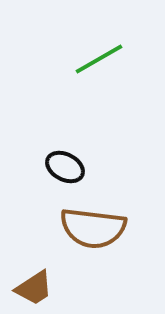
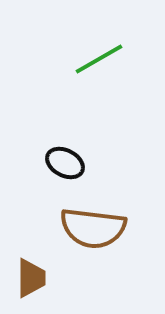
black ellipse: moved 4 px up
brown trapezoid: moved 3 px left, 10 px up; rotated 57 degrees counterclockwise
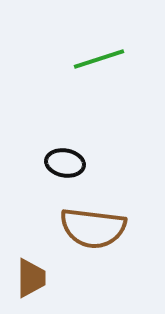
green line: rotated 12 degrees clockwise
black ellipse: rotated 18 degrees counterclockwise
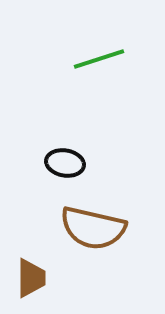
brown semicircle: rotated 6 degrees clockwise
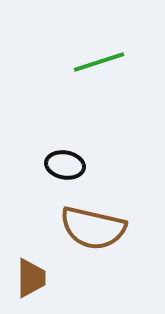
green line: moved 3 px down
black ellipse: moved 2 px down
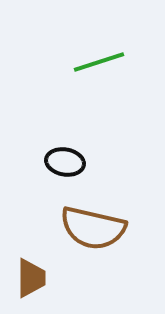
black ellipse: moved 3 px up
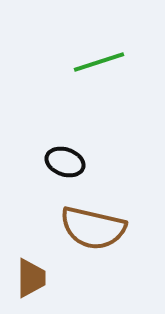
black ellipse: rotated 9 degrees clockwise
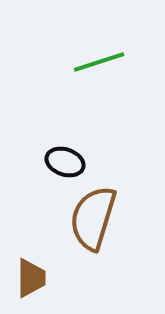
brown semicircle: moved 10 px up; rotated 94 degrees clockwise
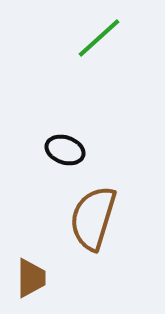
green line: moved 24 px up; rotated 24 degrees counterclockwise
black ellipse: moved 12 px up
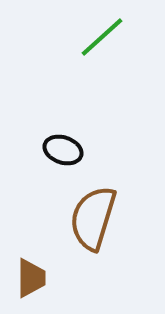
green line: moved 3 px right, 1 px up
black ellipse: moved 2 px left
